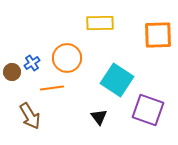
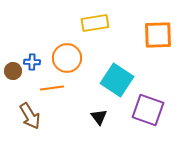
yellow rectangle: moved 5 px left; rotated 8 degrees counterclockwise
blue cross: moved 1 px up; rotated 35 degrees clockwise
brown circle: moved 1 px right, 1 px up
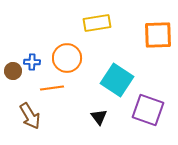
yellow rectangle: moved 2 px right
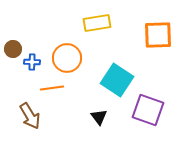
brown circle: moved 22 px up
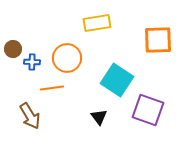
orange square: moved 5 px down
